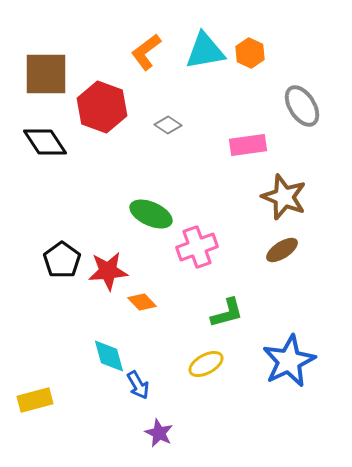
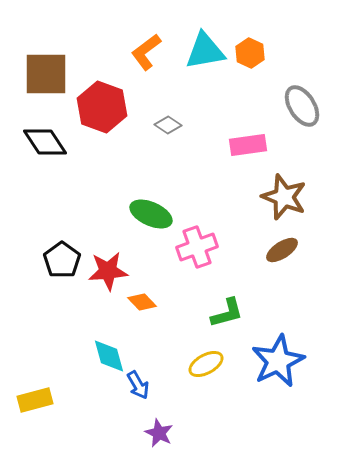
blue star: moved 11 px left
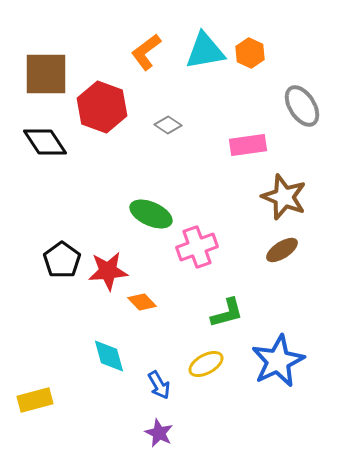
blue arrow: moved 21 px right
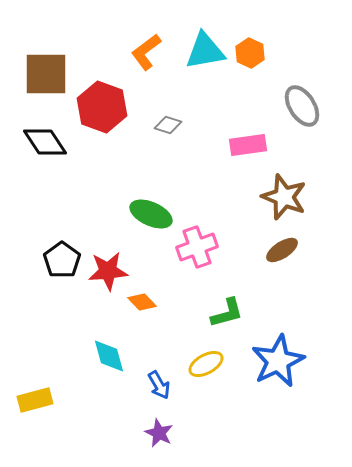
gray diamond: rotated 16 degrees counterclockwise
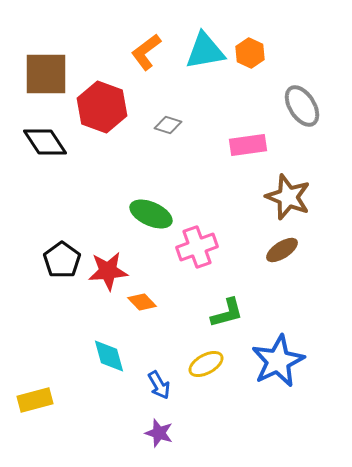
brown star: moved 4 px right
purple star: rotated 8 degrees counterclockwise
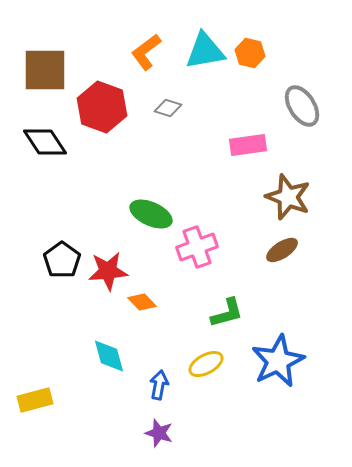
orange hexagon: rotated 12 degrees counterclockwise
brown square: moved 1 px left, 4 px up
gray diamond: moved 17 px up
blue arrow: rotated 140 degrees counterclockwise
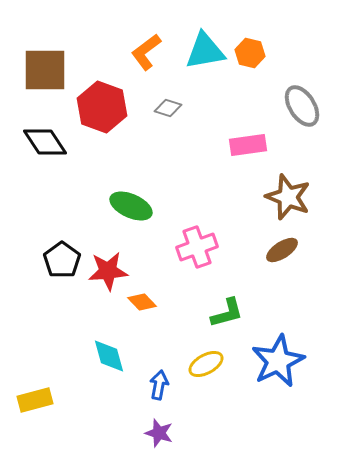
green ellipse: moved 20 px left, 8 px up
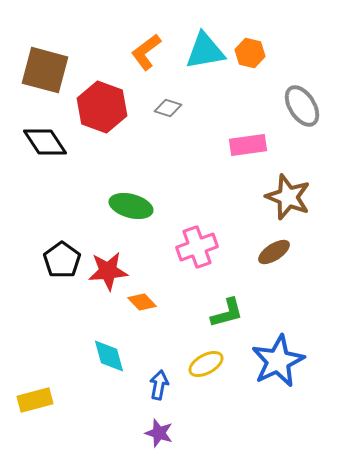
brown square: rotated 15 degrees clockwise
green ellipse: rotated 9 degrees counterclockwise
brown ellipse: moved 8 px left, 2 px down
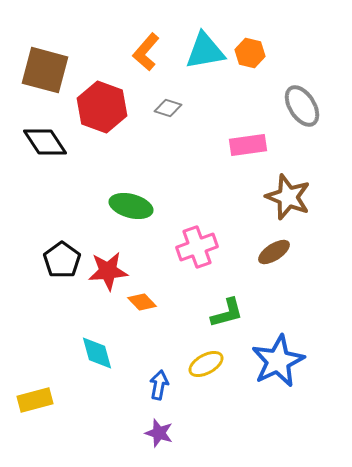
orange L-shape: rotated 12 degrees counterclockwise
cyan diamond: moved 12 px left, 3 px up
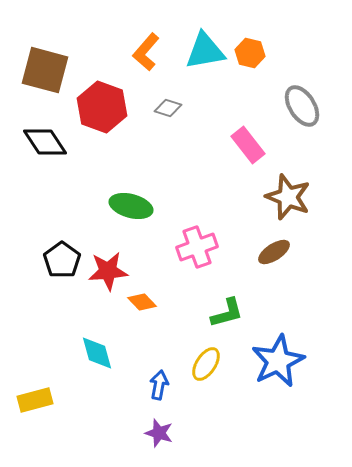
pink rectangle: rotated 60 degrees clockwise
yellow ellipse: rotated 28 degrees counterclockwise
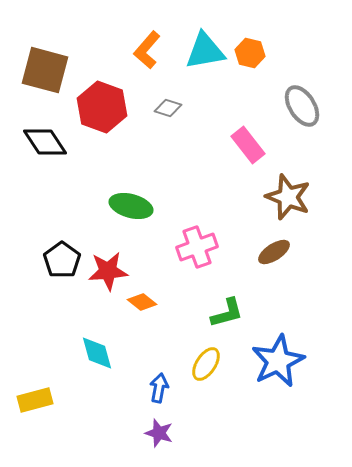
orange L-shape: moved 1 px right, 2 px up
orange diamond: rotated 8 degrees counterclockwise
blue arrow: moved 3 px down
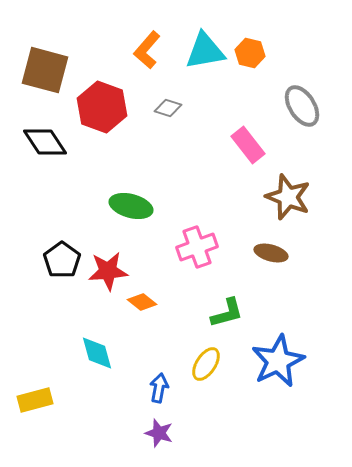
brown ellipse: moved 3 px left, 1 px down; rotated 48 degrees clockwise
